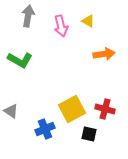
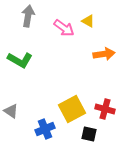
pink arrow: moved 3 px right, 2 px down; rotated 40 degrees counterclockwise
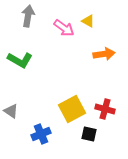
blue cross: moved 4 px left, 5 px down
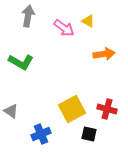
green L-shape: moved 1 px right, 2 px down
red cross: moved 2 px right
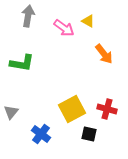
orange arrow: rotated 60 degrees clockwise
green L-shape: moved 1 px right, 1 px down; rotated 20 degrees counterclockwise
gray triangle: moved 1 px down; rotated 35 degrees clockwise
blue cross: rotated 30 degrees counterclockwise
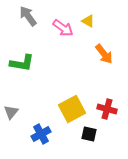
gray arrow: rotated 45 degrees counterclockwise
pink arrow: moved 1 px left
blue cross: rotated 24 degrees clockwise
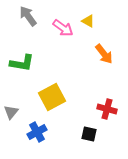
yellow square: moved 20 px left, 12 px up
blue cross: moved 4 px left, 2 px up
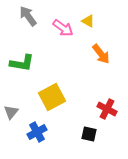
orange arrow: moved 3 px left
red cross: rotated 12 degrees clockwise
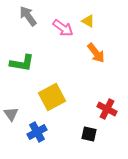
orange arrow: moved 5 px left, 1 px up
gray triangle: moved 2 px down; rotated 14 degrees counterclockwise
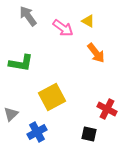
green L-shape: moved 1 px left
gray triangle: rotated 21 degrees clockwise
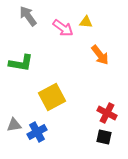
yellow triangle: moved 2 px left, 1 px down; rotated 24 degrees counterclockwise
orange arrow: moved 4 px right, 2 px down
red cross: moved 4 px down
gray triangle: moved 3 px right, 11 px down; rotated 35 degrees clockwise
black square: moved 15 px right, 3 px down
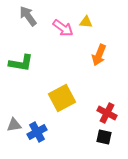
orange arrow: moved 1 px left; rotated 60 degrees clockwise
yellow square: moved 10 px right, 1 px down
